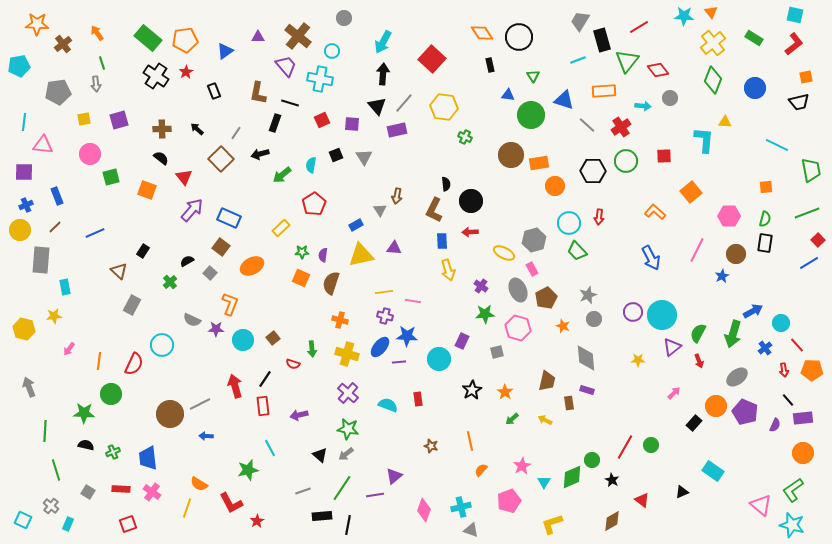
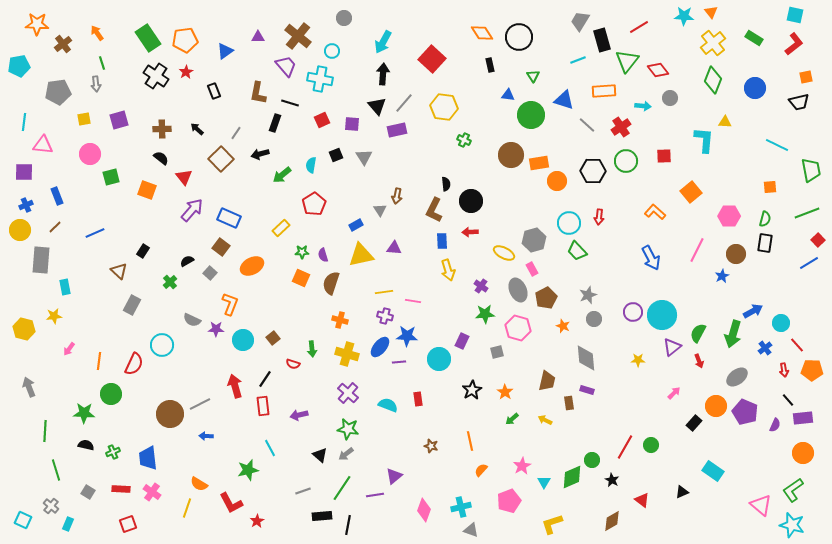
green rectangle at (148, 38): rotated 16 degrees clockwise
green cross at (465, 137): moved 1 px left, 3 px down
orange circle at (555, 186): moved 2 px right, 5 px up
orange square at (766, 187): moved 4 px right
purple semicircle at (323, 255): rotated 24 degrees counterclockwise
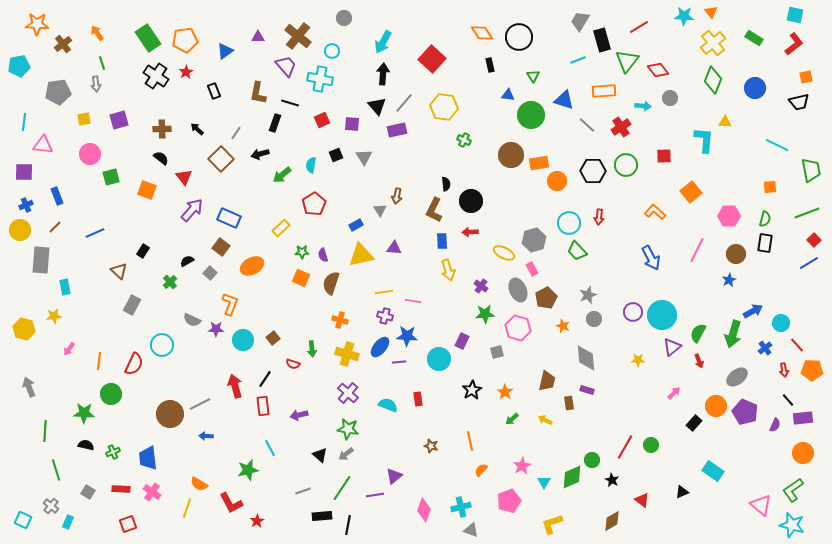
green circle at (626, 161): moved 4 px down
red square at (818, 240): moved 4 px left
blue star at (722, 276): moved 7 px right, 4 px down
cyan rectangle at (68, 524): moved 2 px up
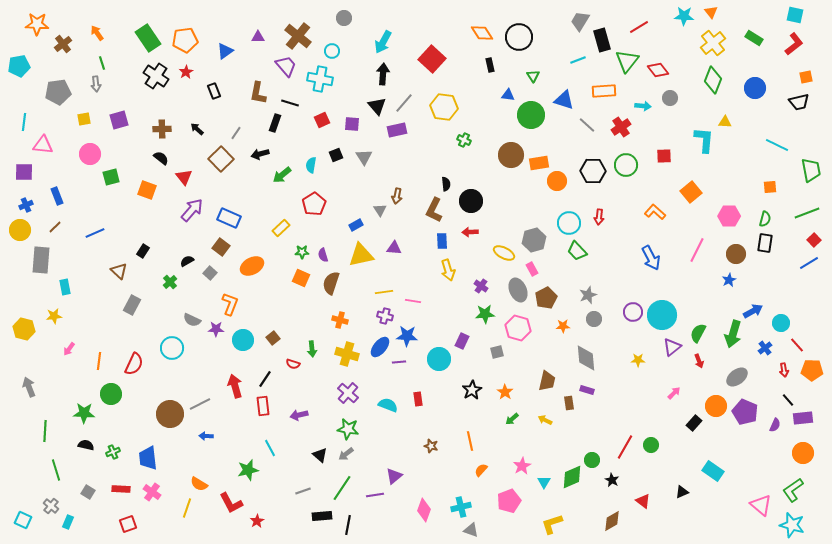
orange star at (563, 326): rotated 24 degrees counterclockwise
cyan circle at (162, 345): moved 10 px right, 3 px down
red triangle at (642, 500): moved 1 px right, 1 px down
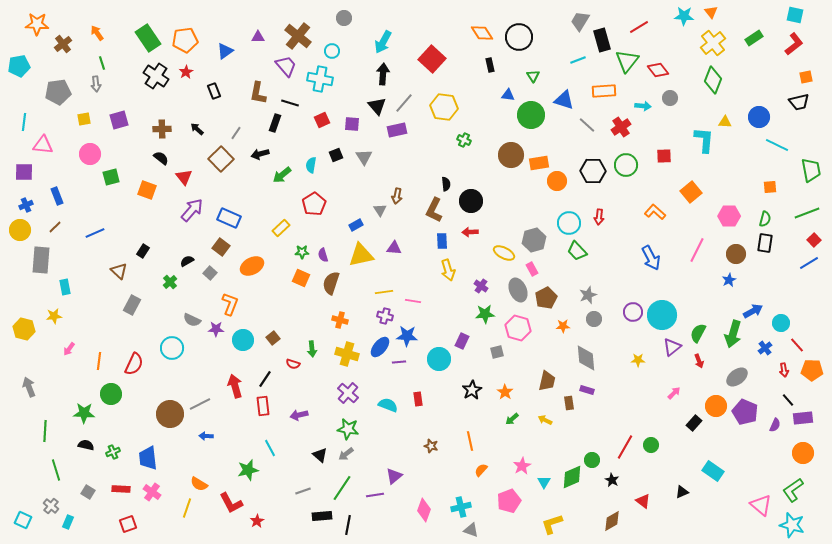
green rectangle at (754, 38): rotated 66 degrees counterclockwise
blue circle at (755, 88): moved 4 px right, 29 px down
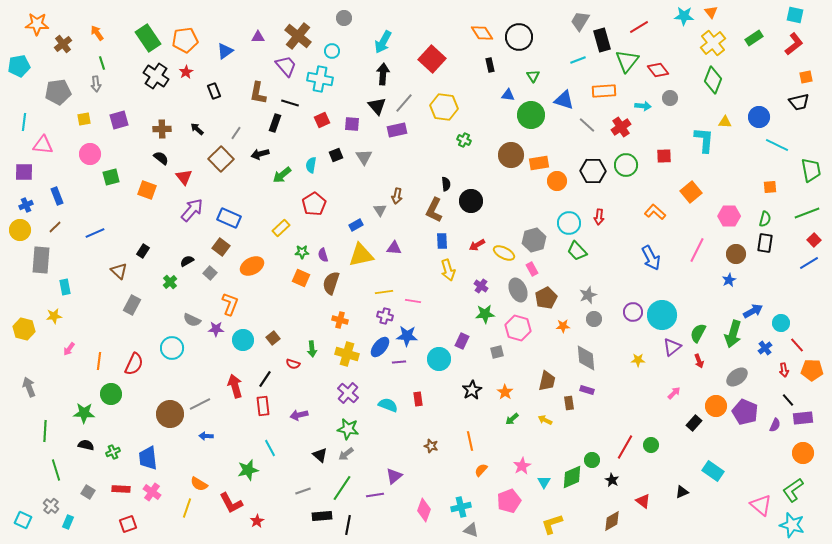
red arrow at (470, 232): moved 7 px right, 13 px down; rotated 28 degrees counterclockwise
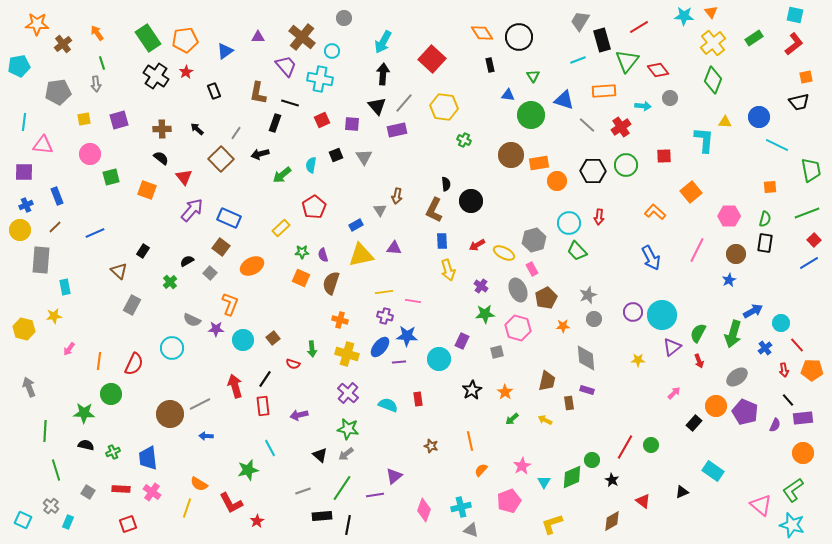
brown cross at (298, 36): moved 4 px right, 1 px down
red pentagon at (314, 204): moved 3 px down
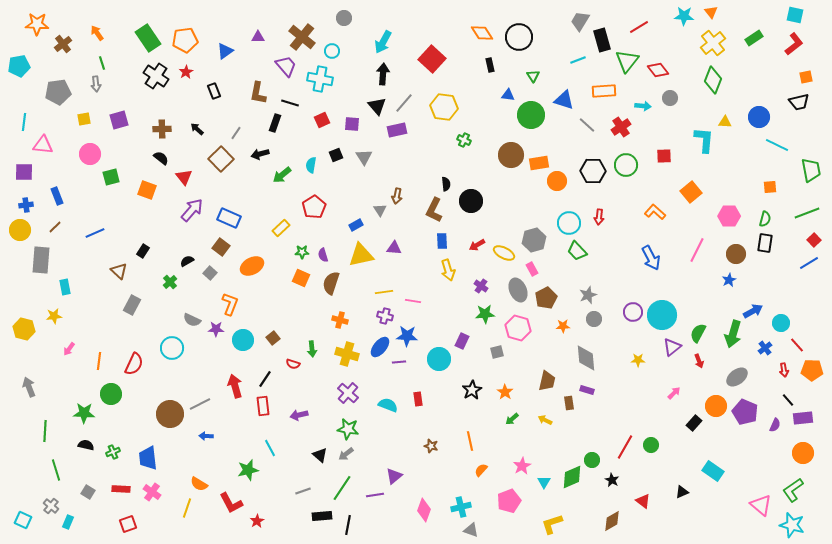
blue cross at (26, 205): rotated 16 degrees clockwise
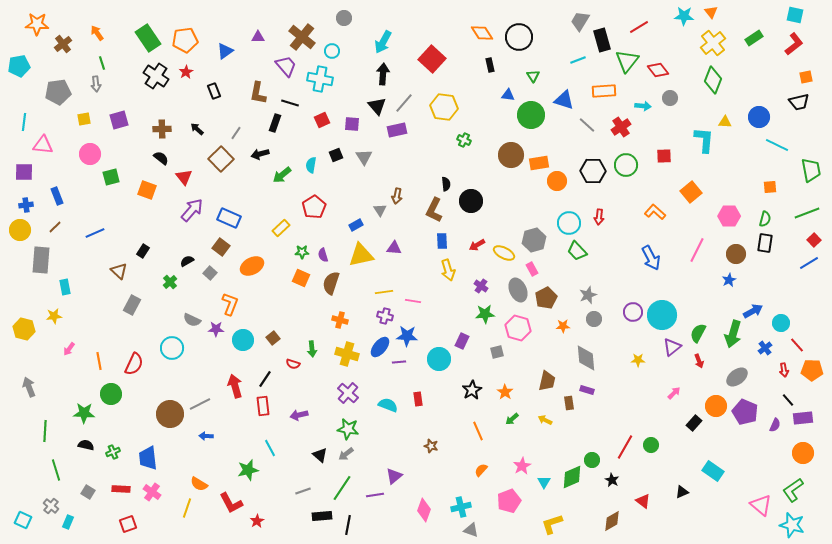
orange line at (99, 361): rotated 18 degrees counterclockwise
orange line at (470, 441): moved 8 px right, 10 px up; rotated 12 degrees counterclockwise
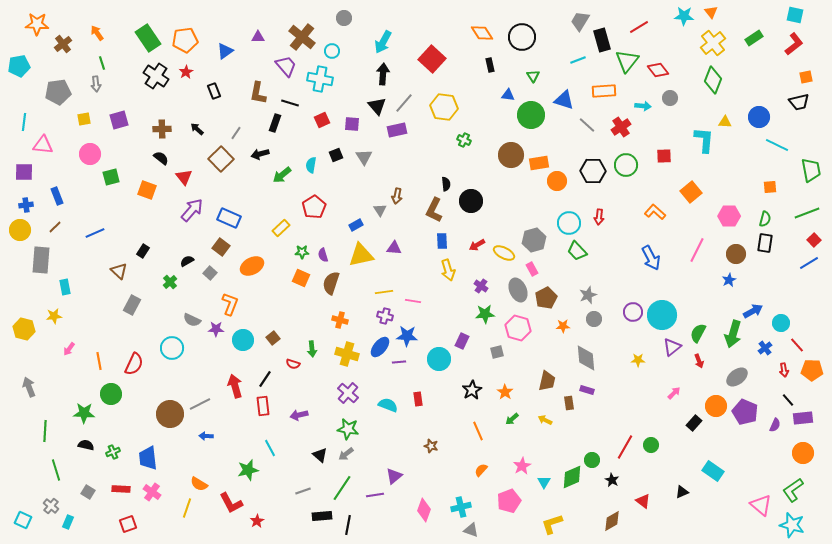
black circle at (519, 37): moved 3 px right
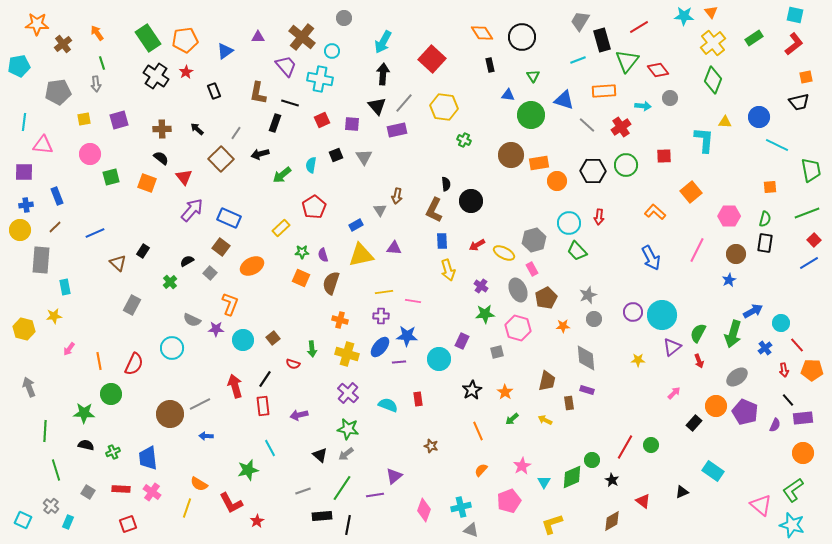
orange square at (147, 190): moved 7 px up
brown triangle at (119, 271): moved 1 px left, 8 px up
purple cross at (385, 316): moved 4 px left; rotated 14 degrees counterclockwise
